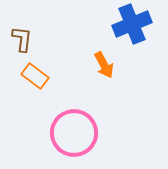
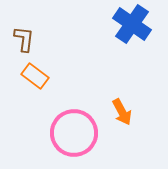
blue cross: rotated 33 degrees counterclockwise
brown L-shape: moved 2 px right
orange arrow: moved 18 px right, 47 px down
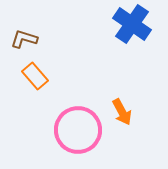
brown L-shape: rotated 80 degrees counterclockwise
orange rectangle: rotated 12 degrees clockwise
pink circle: moved 4 px right, 3 px up
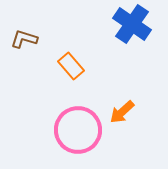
orange rectangle: moved 36 px right, 10 px up
orange arrow: rotated 76 degrees clockwise
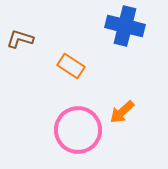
blue cross: moved 7 px left, 2 px down; rotated 21 degrees counterclockwise
brown L-shape: moved 4 px left
orange rectangle: rotated 16 degrees counterclockwise
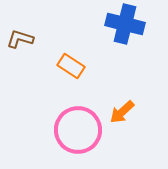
blue cross: moved 2 px up
